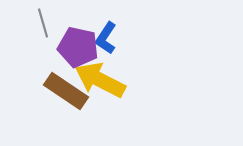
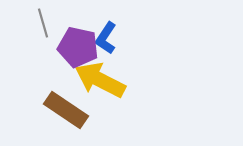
brown rectangle: moved 19 px down
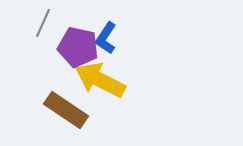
gray line: rotated 40 degrees clockwise
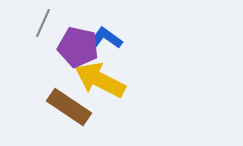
blue L-shape: rotated 92 degrees clockwise
brown rectangle: moved 3 px right, 3 px up
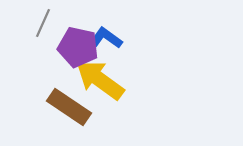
yellow arrow: rotated 9 degrees clockwise
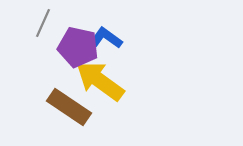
yellow arrow: moved 1 px down
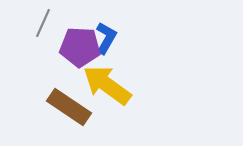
blue L-shape: rotated 84 degrees clockwise
purple pentagon: moved 2 px right; rotated 9 degrees counterclockwise
yellow arrow: moved 7 px right, 4 px down
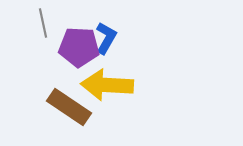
gray line: rotated 36 degrees counterclockwise
purple pentagon: moved 1 px left
yellow arrow: rotated 33 degrees counterclockwise
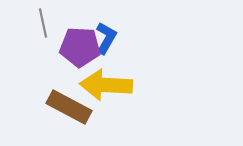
purple pentagon: moved 1 px right
yellow arrow: moved 1 px left
brown rectangle: rotated 6 degrees counterclockwise
